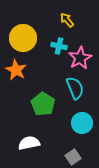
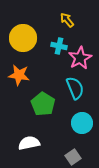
orange star: moved 3 px right, 5 px down; rotated 20 degrees counterclockwise
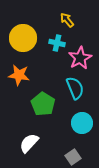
cyan cross: moved 2 px left, 3 px up
white semicircle: rotated 35 degrees counterclockwise
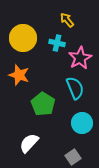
orange star: rotated 10 degrees clockwise
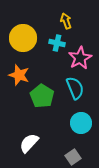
yellow arrow: moved 1 px left, 1 px down; rotated 21 degrees clockwise
green pentagon: moved 1 px left, 8 px up
cyan circle: moved 1 px left
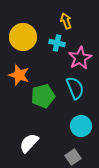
yellow circle: moved 1 px up
green pentagon: moved 1 px right; rotated 25 degrees clockwise
cyan circle: moved 3 px down
